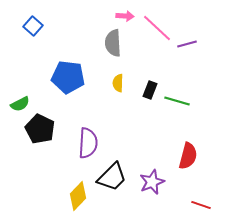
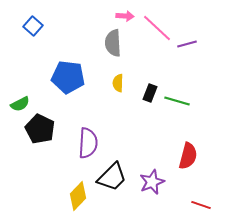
black rectangle: moved 3 px down
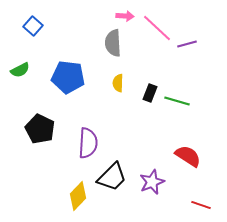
green semicircle: moved 34 px up
red semicircle: rotated 72 degrees counterclockwise
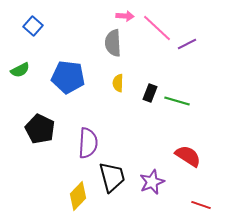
purple line: rotated 12 degrees counterclockwise
black trapezoid: rotated 60 degrees counterclockwise
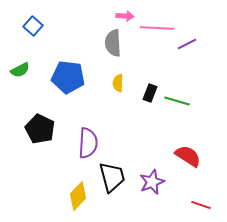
pink line: rotated 40 degrees counterclockwise
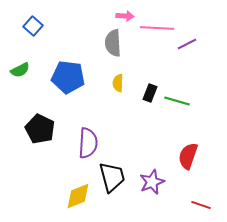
red semicircle: rotated 104 degrees counterclockwise
yellow diamond: rotated 24 degrees clockwise
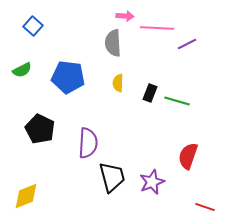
green semicircle: moved 2 px right
yellow diamond: moved 52 px left
red line: moved 4 px right, 2 px down
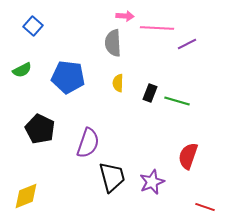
purple semicircle: rotated 16 degrees clockwise
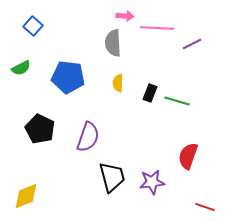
purple line: moved 5 px right
green semicircle: moved 1 px left, 2 px up
purple semicircle: moved 6 px up
purple star: rotated 15 degrees clockwise
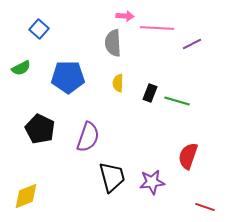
blue square: moved 6 px right, 3 px down
blue pentagon: rotated 8 degrees counterclockwise
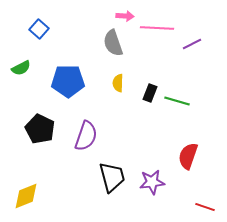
gray semicircle: rotated 16 degrees counterclockwise
blue pentagon: moved 4 px down
purple semicircle: moved 2 px left, 1 px up
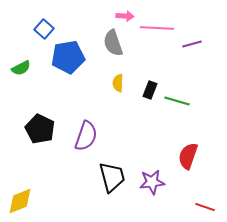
blue square: moved 5 px right
purple line: rotated 12 degrees clockwise
blue pentagon: moved 24 px up; rotated 8 degrees counterclockwise
black rectangle: moved 3 px up
yellow diamond: moved 6 px left, 5 px down
